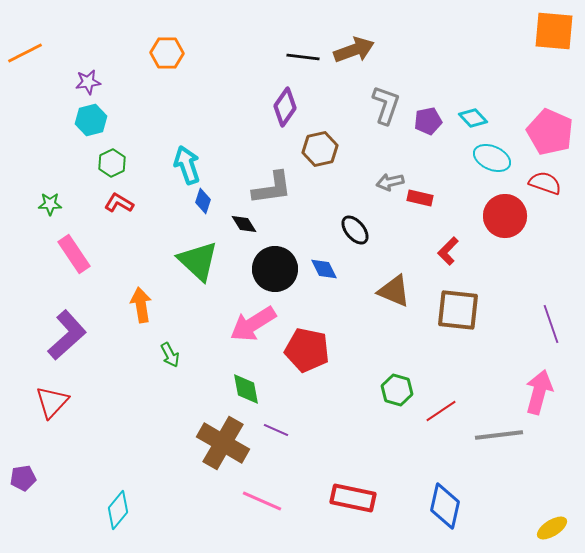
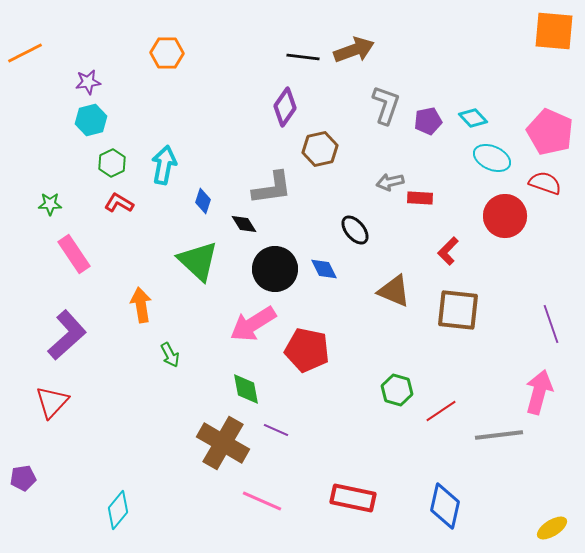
cyan arrow at (187, 165): moved 23 px left; rotated 30 degrees clockwise
red rectangle at (420, 198): rotated 10 degrees counterclockwise
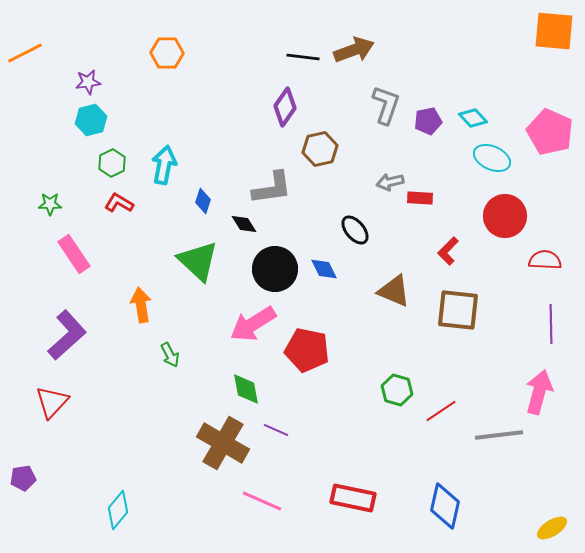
red semicircle at (545, 183): moved 77 px down; rotated 16 degrees counterclockwise
purple line at (551, 324): rotated 18 degrees clockwise
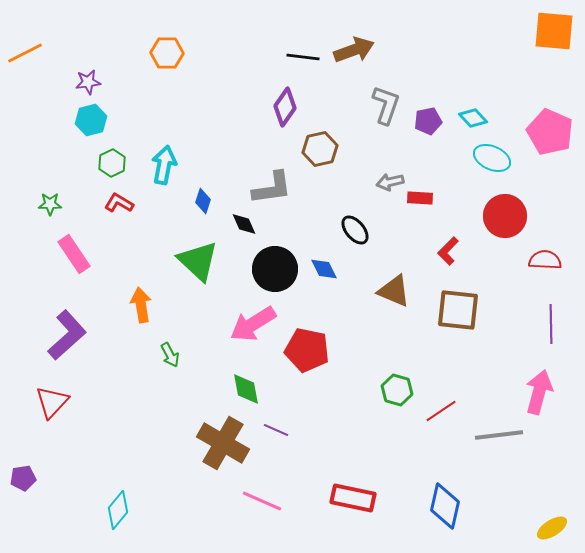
black diamond at (244, 224): rotated 8 degrees clockwise
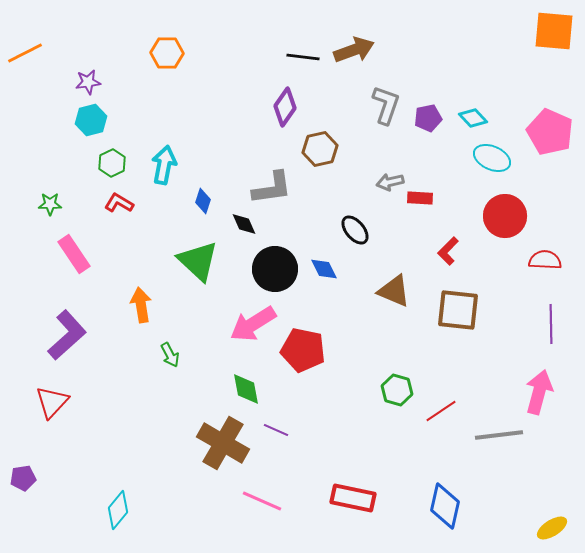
purple pentagon at (428, 121): moved 3 px up
red pentagon at (307, 350): moved 4 px left
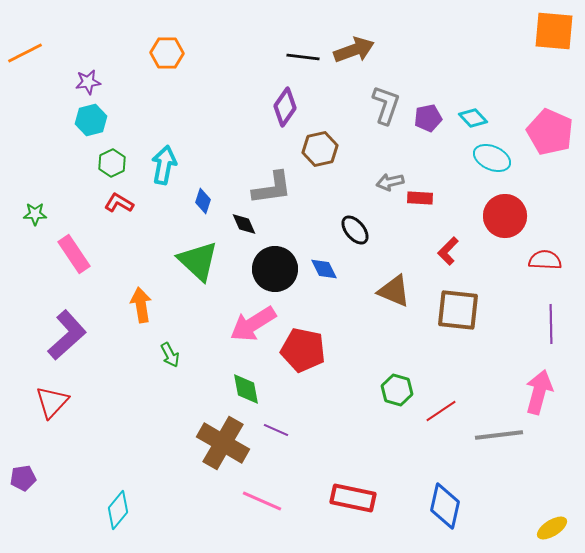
green star at (50, 204): moved 15 px left, 10 px down
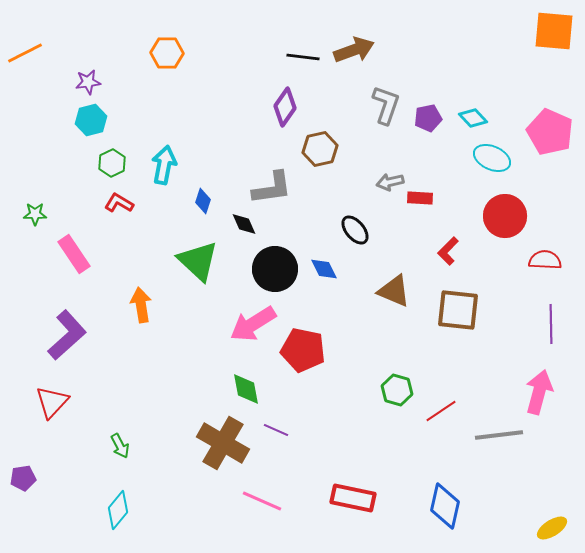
green arrow at (170, 355): moved 50 px left, 91 px down
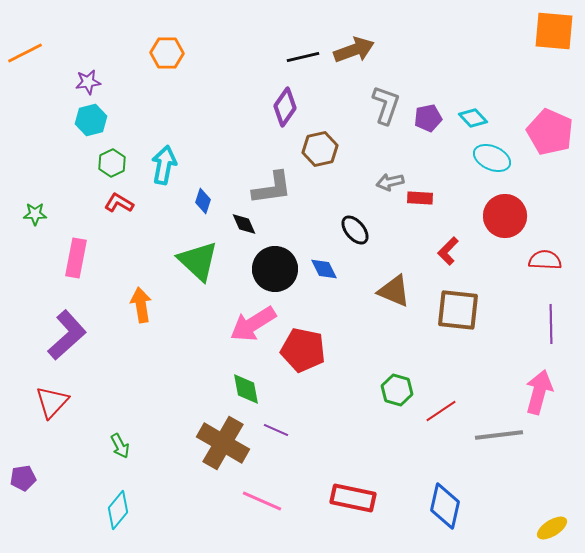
black line at (303, 57): rotated 20 degrees counterclockwise
pink rectangle at (74, 254): moved 2 px right, 4 px down; rotated 45 degrees clockwise
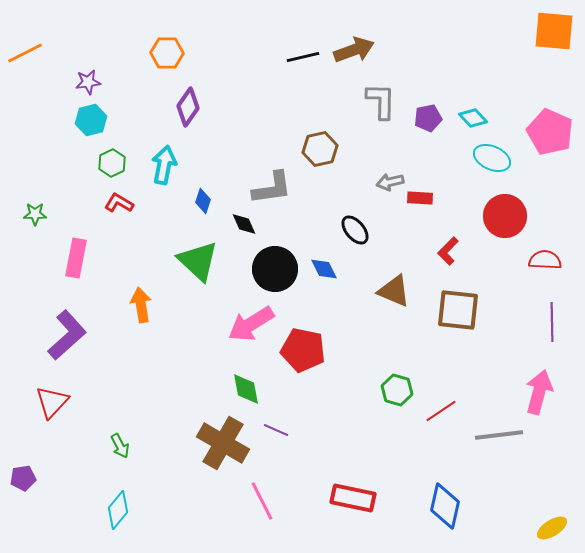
gray L-shape at (386, 105): moved 5 px left, 4 px up; rotated 18 degrees counterclockwise
purple diamond at (285, 107): moved 97 px left
pink arrow at (253, 324): moved 2 px left
purple line at (551, 324): moved 1 px right, 2 px up
pink line at (262, 501): rotated 39 degrees clockwise
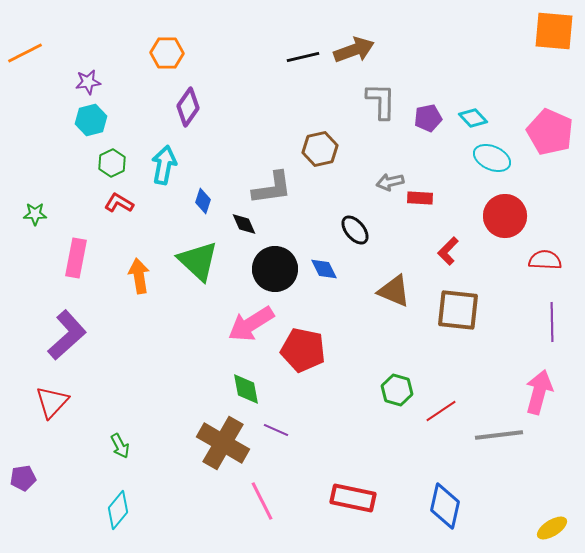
orange arrow at (141, 305): moved 2 px left, 29 px up
